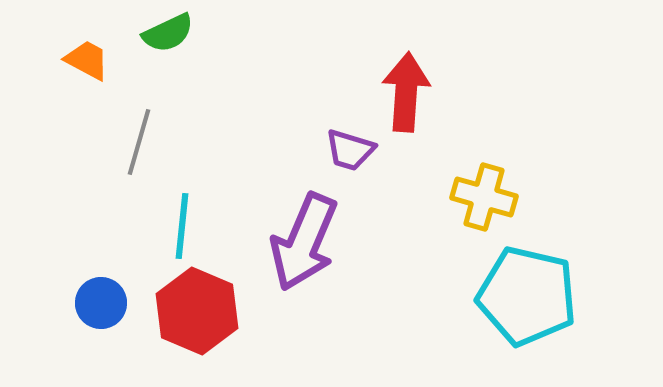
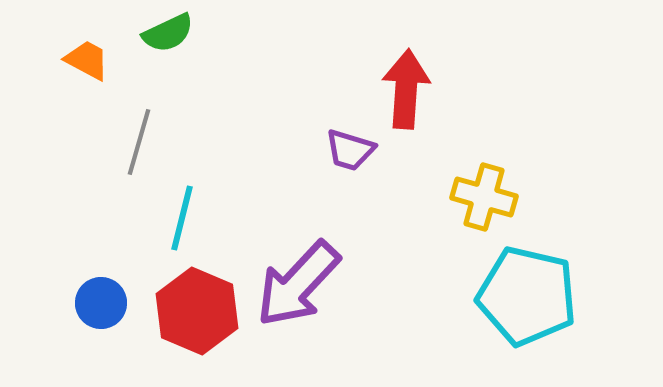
red arrow: moved 3 px up
cyan line: moved 8 px up; rotated 8 degrees clockwise
purple arrow: moved 6 px left, 42 px down; rotated 20 degrees clockwise
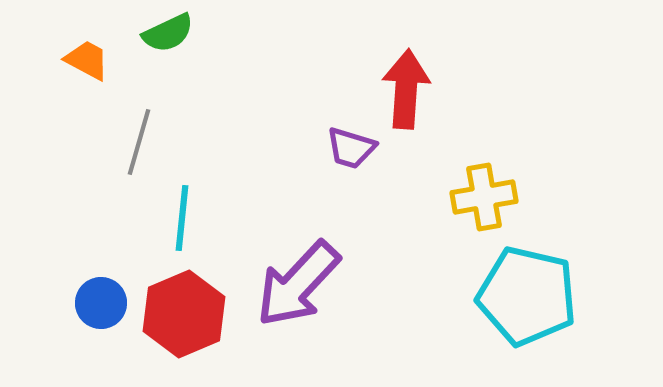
purple trapezoid: moved 1 px right, 2 px up
yellow cross: rotated 26 degrees counterclockwise
cyan line: rotated 8 degrees counterclockwise
red hexagon: moved 13 px left, 3 px down; rotated 14 degrees clockwise
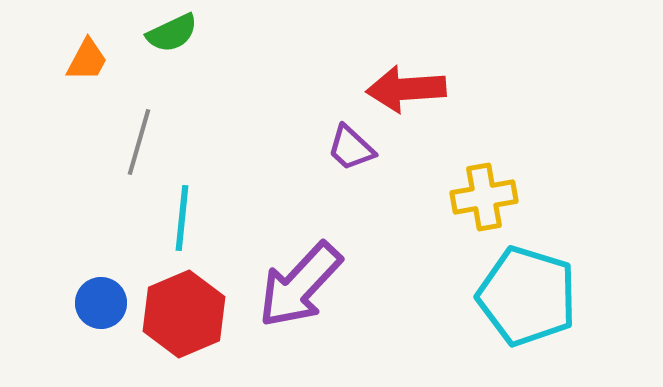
green semicircle: moved 4 px right
orange trapezoid: rotated 90 degrees clockwise
red arrow: rotated 98 degrees counterclockwise
purple trapezoid: rotated 26 degrees clockwise
purple arrow: moved 2 px right, 1 px down
cyan pentagon: rotated 4 degrees clockwise
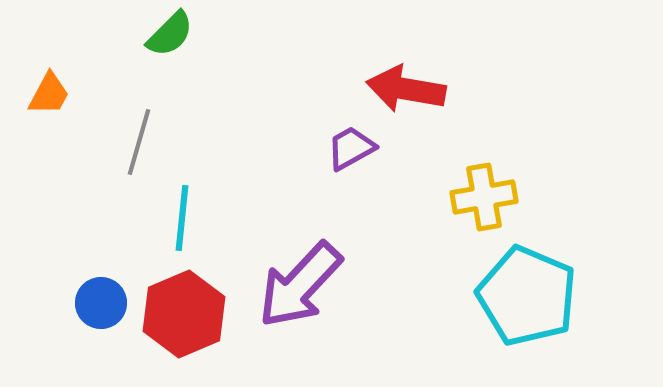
green semicircle: moved 2 px left, 1 px down; rotated 20 degrees counterclockwise
orange trapezoid: moved 38 px left, 34 px down
red arrow: rotated 14 degrees clockwise
purple trapezoid: rotated 108 degrees clockwise
cyan pentagon: rotated 6 degrees clockwise
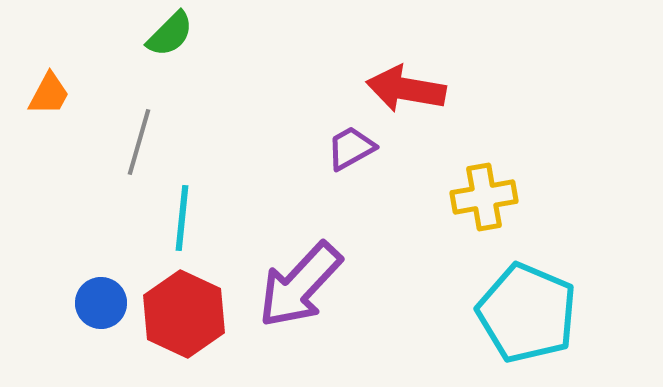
cyan pentagon: moved 17 px down
red hexagon: rotated 12 degrees counterclockwise
